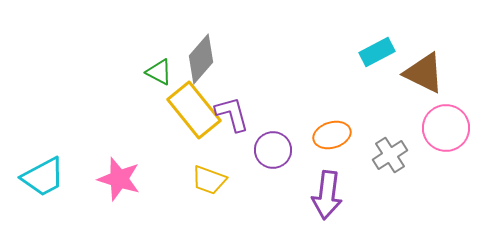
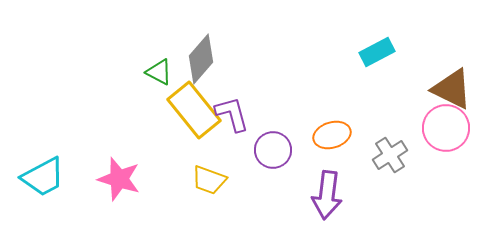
brown triangle: moved 28 px right, 16 px down
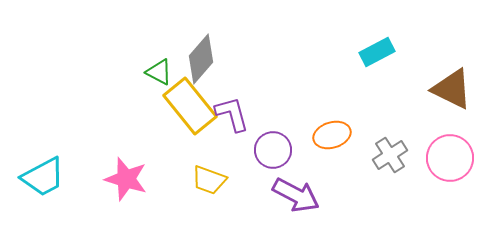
yellow rectangle: moved 4 px left, 4 px up
pink circle: moved 4 px right, 30 px down
pink star: moved 7 px right
purple arrow: moved 31 px left; rotated 69 degrees counterclockwise
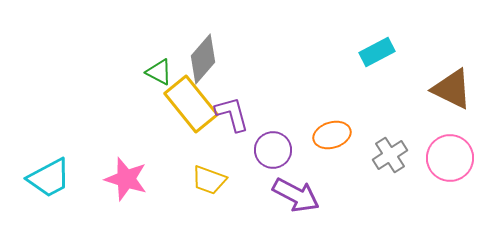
gray diamond: moved 2 px right
yellow rectangle: moved 1 px right, 2 px up
cyan trapezoid: moved 6 px right, 1 px down
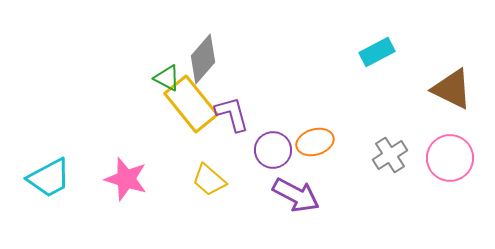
green triangle: moved 8 px right, 6 px down
orange ellipse: moved 17 px left, 7 px down
yellow trapezoid: rotated 21 degrees clockwise
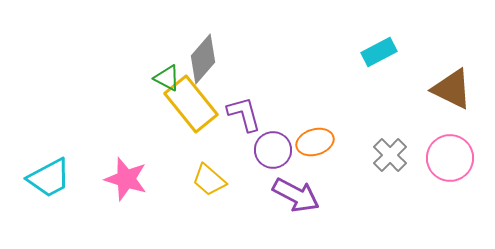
cyan rectangle: moved 2 px right
purple L-shape: moved 12 px right
gray cross: rotated 12 degrees counterclockwise
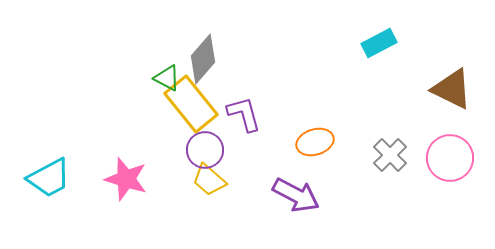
cyan rectangle: moved 9 px up
purple circle: moved 68 px left
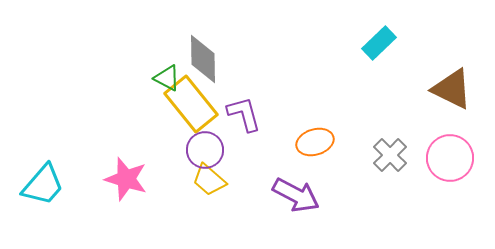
cyan rectangle: rotated 16 degrees counterclockwise
gray diamond: rotated 42 degrees counterclockwise
cyan trapezoid: moved 6 px left, 7 px down; rotated 21 degrees counterclockwise
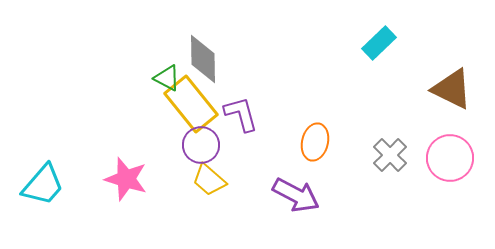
purple L-shape: moved 3 px left
orange ellipse: rotated 60 degrees counterclockwise
purple circle: moved 4 px left, 5 px up
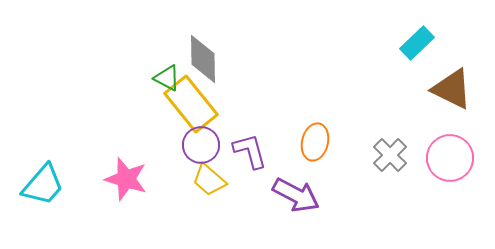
cyan rectangle: moved 38 px right
purple L-shape: moved 9 px right, 37 px down
